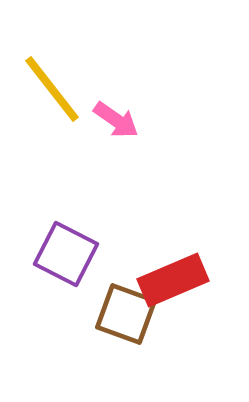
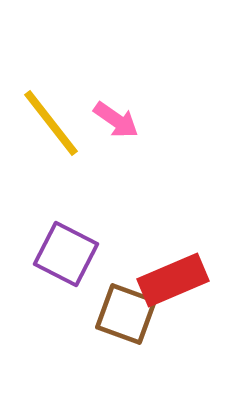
yellow line: moved 1 px left, 34 px down
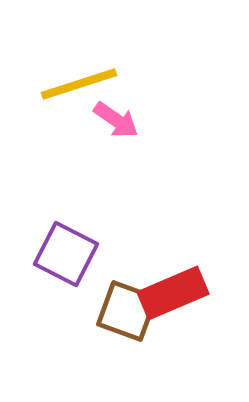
yellow line: moved 28 px right, 39 px up; rotated 70 degrees counterclockwise
red rectangle: moved 13 px down
brown square: moved 1 px right, 3 px up
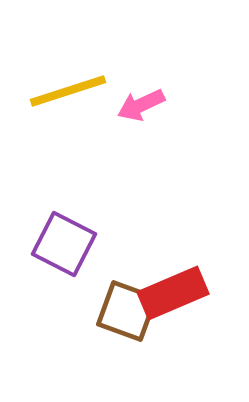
yellow line: moved 11 px left, 7 px down
pink arrow: moved 25 px right, 15 px up; rotated 120 degrees clockwise
purple square: moved 2 px left, 10 px up
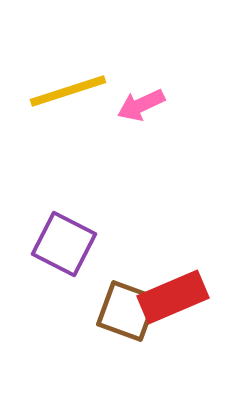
red rectangle: moved 4 px down
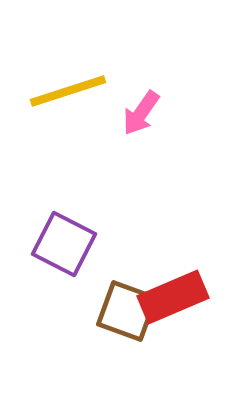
pink arrow: moved 8 px down; rotated 30 degrees counterclockwise
